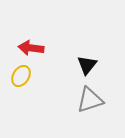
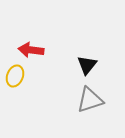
red arrow: moved 2 px down
yellow ellipse: moved 6 px left; rotated 10 degrees counterclockwise
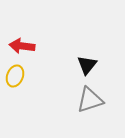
red arrow: moved 9 px left, 4 px up
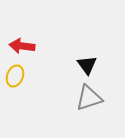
black triangle: rotated 15 degrees counterclockwise
gray triangle: moved 1 px left, 2 px up
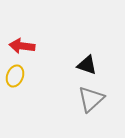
black triangle: rotated 35 degrees counterclockwise
gray triangle: moved 2 px right, 1 px down; rotated 24 degrees counterclockwise
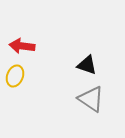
gray triangle: rotated 44 degrees counterclockwise
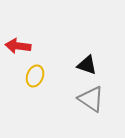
red arrow: moved 4 px left
yellow ellipse: moved 20 px right
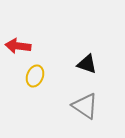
black triangle: moved 1 px up
gray triangle: moved 6 px left, 7 px down
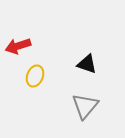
red arrow: rotated 25 degrees counterclockwise
gray triangle: rotated 36 degrees clockwise
